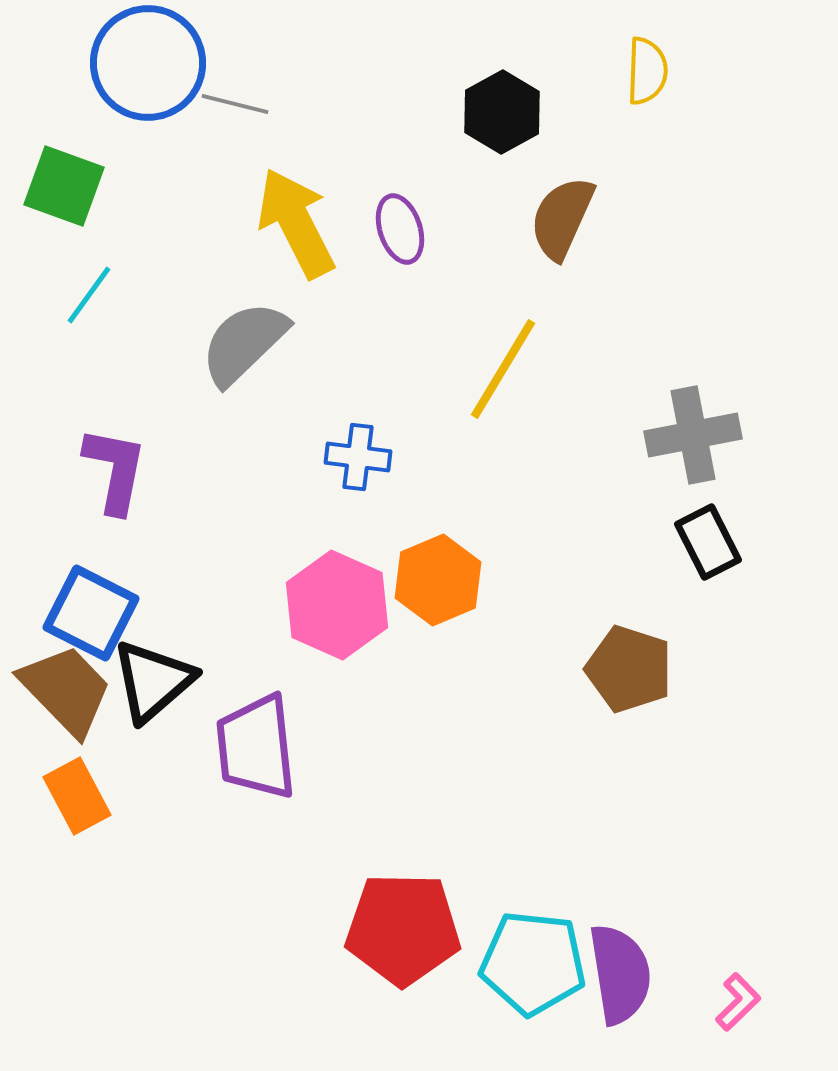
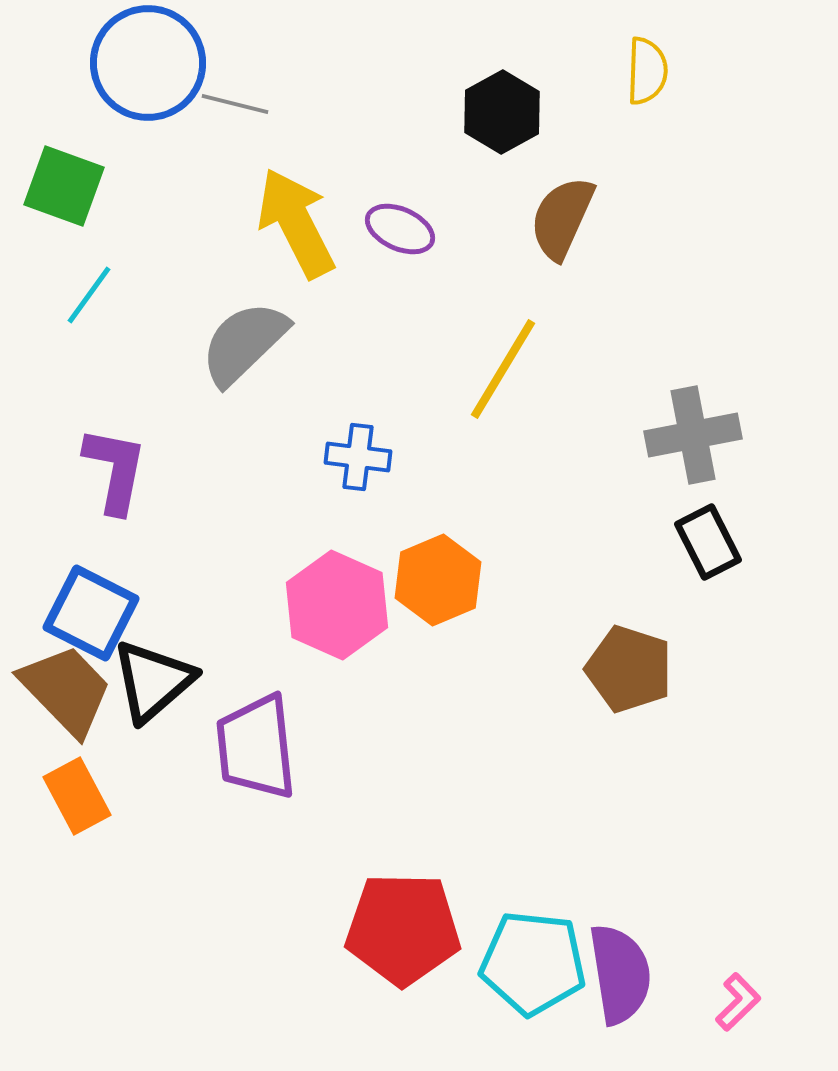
purple ellipse: rotated 48 degrees counterclockwise
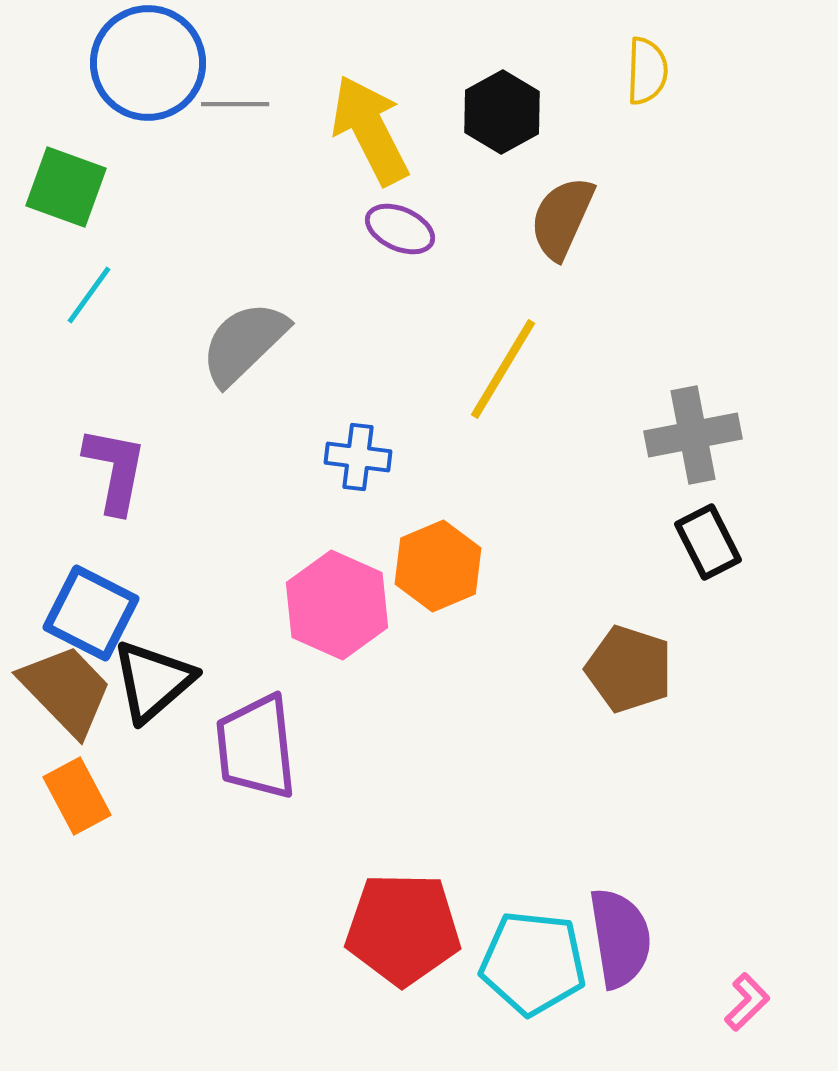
gray line: rotated 14 degrees counterclockwise
green square: moved 2 px right, 1 px down
yellow arrow: moved 74 px right, 93 px up
orange hexagon: moved 14 px up
purple semicircle: moved 36 px up
pink L-shape: moved 9 px right
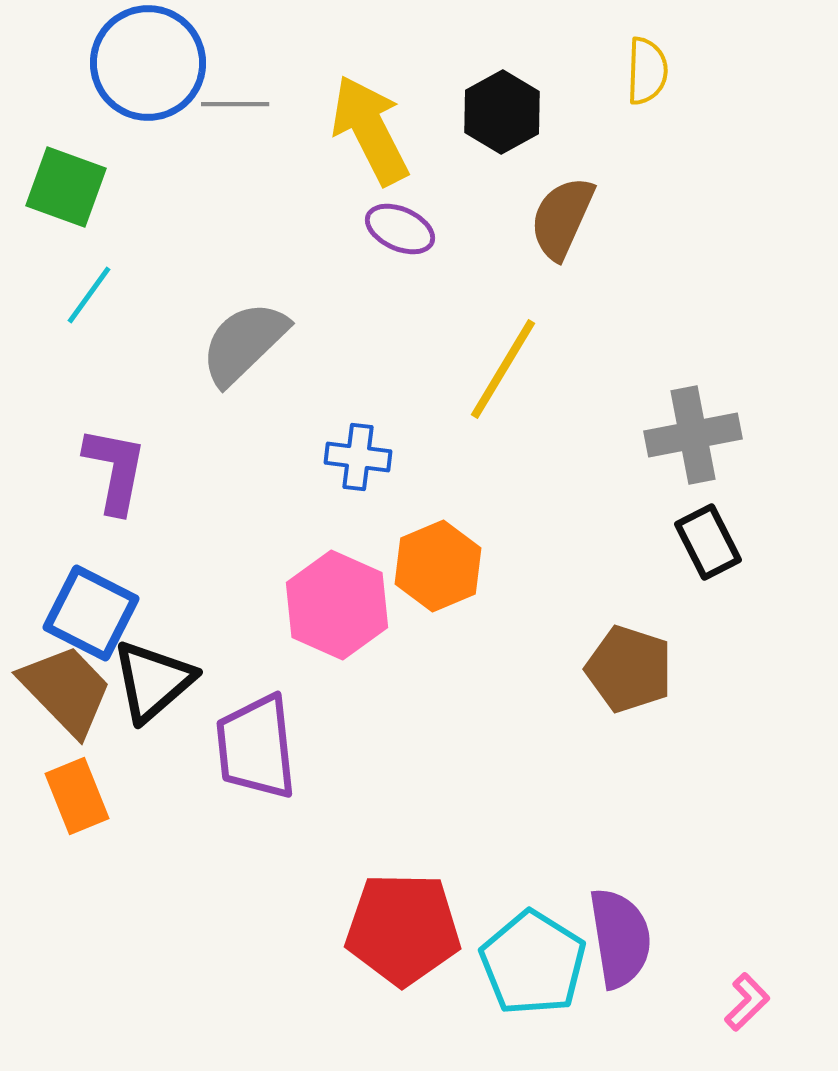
orange rectangle: rotated 6 degrees clockwise
cyan pentagon: rotated 26 degrees clockwise
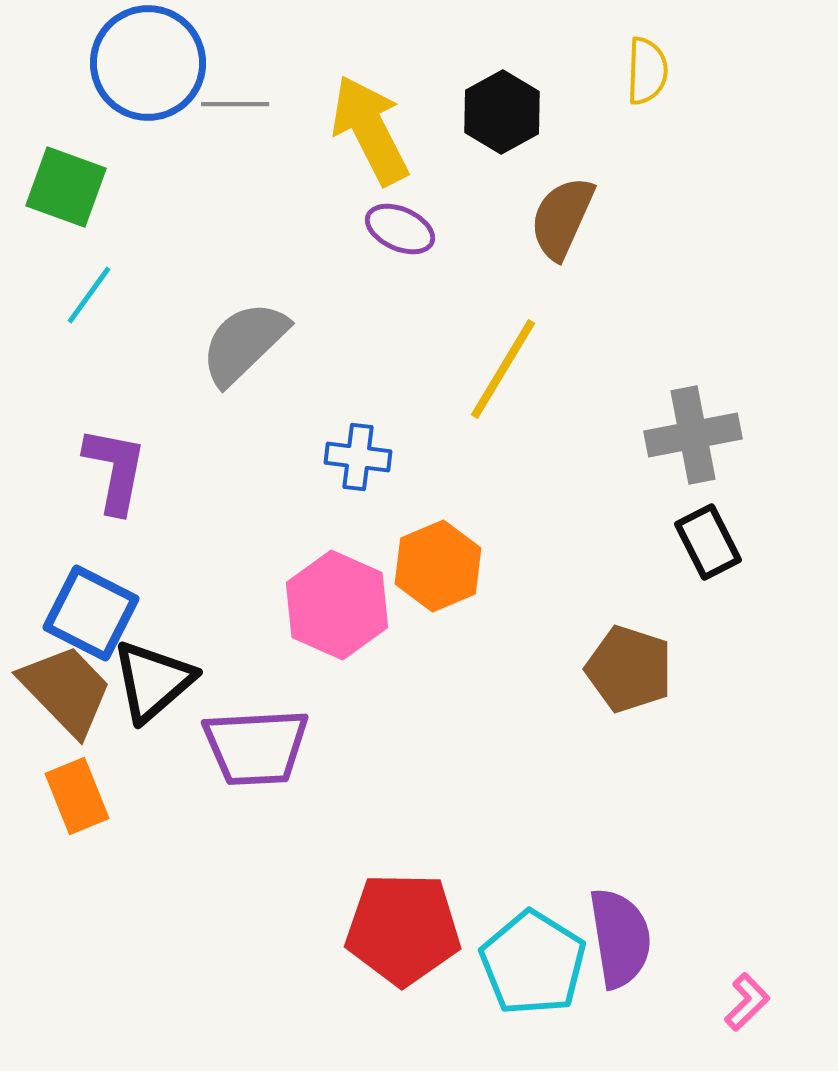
purple trapezoid: rotated 87 degrees counterclockwise
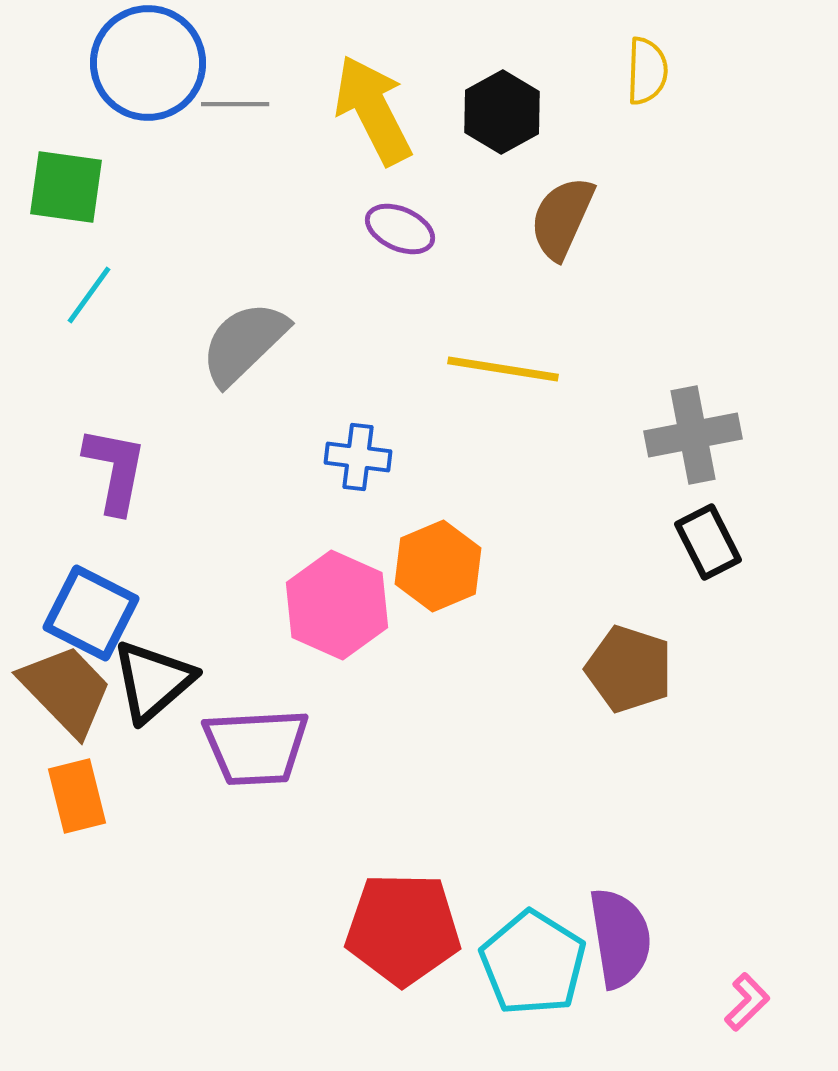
yellow arrow: moved 3 px right, 20 px up
green square: rotated 12 degrees counterclockwise
yellow line: rotated 68 degrees clockwise
orange rectangle: rotated 8 degrees clockwise
